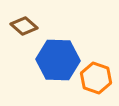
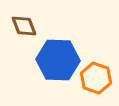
brown diamond: rotated 28 degrees clockwise
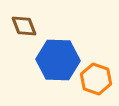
orange hexagon: moved 1 px down
